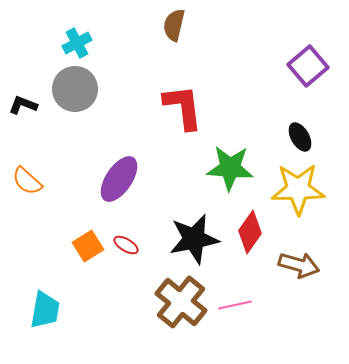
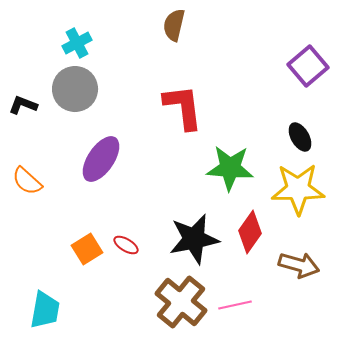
purple ellipse: moved 18 px left, 20 px up
orange square: moved 1 px left, 3 px down
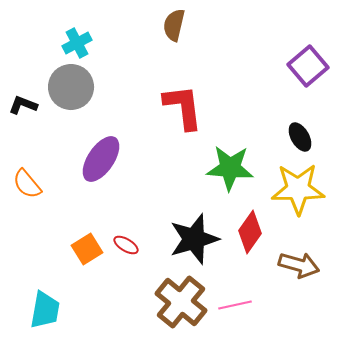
gray circle: moved 4 px left, 2 px up
orange semicircle: moved 3 px down; rotated 8 degrees clockwise
black star: rotated 6 degrees counterclockwise
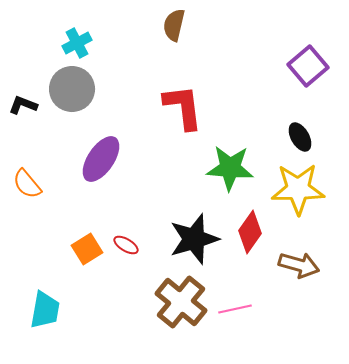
gray circle: moved 1 px right, 2 px down
pink line: moved 4 px down
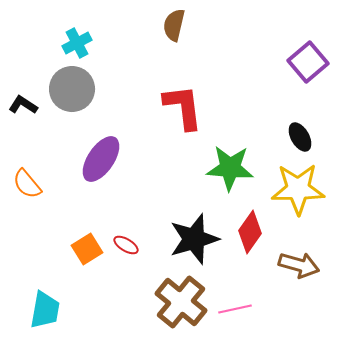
purple square: moved 4 px up
black L-shape: rotated 12 degrees clockwise
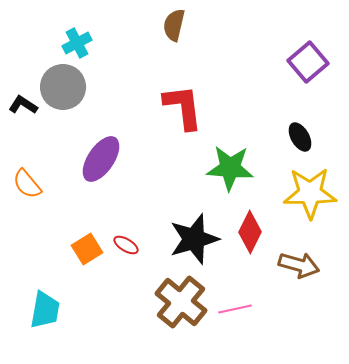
gray circle: moved 9 px left, 2 px up
yellow star: moved 12 px right, 4 px down
red diamond: rotated 9 degrees counterclockwise
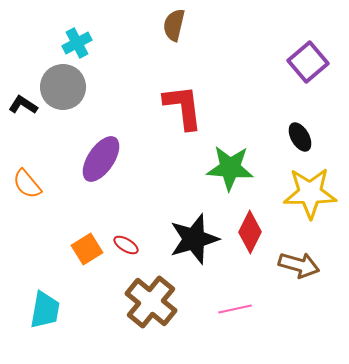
brown cross: moved 30 px left
